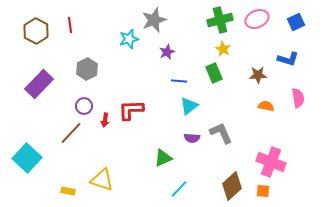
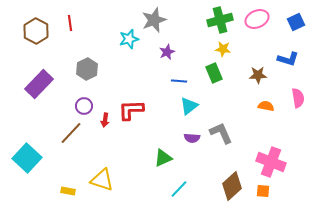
red line: moved 2 px up
yellow star: rotated 21 degrees counterclockwise
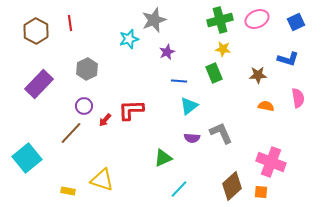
red arrow: rotated 32 degrees clockwise
cyan square: rotated 8 degrees clockwise
orange square: moved 2 px left, 1 px down
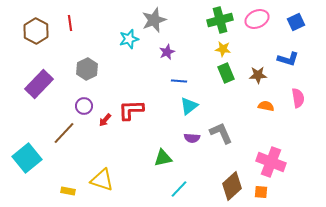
green rectangle: moved 12 px right
brown line: moved 7 px left
green triangle: rotated 12 degrees clockwise
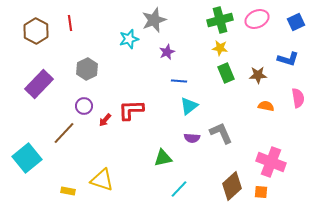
yellow star: moved 3 px left, 1 px up
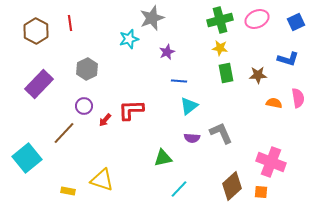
gray star: moved 2 px left, 2 px up
green rectangle: rotated 12 degrees clockwise
orange semicircle: moved 8 px right, 3 px up
